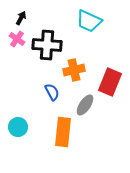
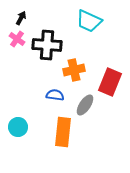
blue semicircle: moved 3 px right, 3 px down; rotated 54 degrees counterclockwise
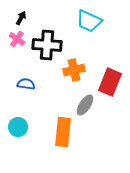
blue semicircle: moved 29 px left, 11 px up
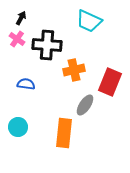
orange rectangle: moved 1 px right, 1 px down
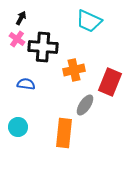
black cross: moved 4 px left, 2 px down
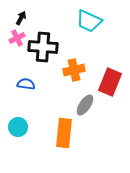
pink cross: moved 1 px up; rotated 28 degrees clockwise
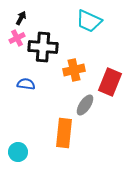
cyan circle: moved 25 px down
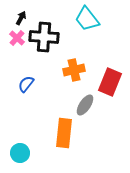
cyan trapezoid: moved 2 px left, 2 px up; rotated 28 degrees clockwise
pink cross: rotated 21 degrees counterclockwise
black cross: moved 1 px right, 10 px up
blue semicircle: rotated 60 degrees counterclockwise
cyan circle: moved 2 px right, 1 px down
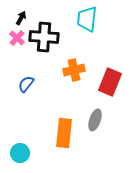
cyan trapezoid: rotated 44 degrees clockwise
gray ellipse: moved 10 px right, 15 px down; rotated 15 degrees counterclockwise
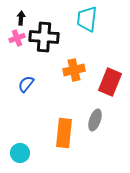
black arrow: rotated 24 degrees counterclockwise
pink cross: rotated 28 degrees clockwise
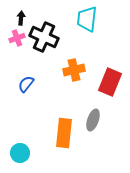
black cross: rotated 20 degrees clockwise
gray ellipse: moved 2 px left
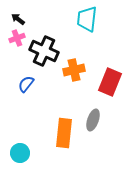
black arrow: moved 3 px left, 1 px down; rotated 56 degrees counterclockwise
black cross: moved 14 px down
